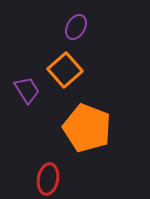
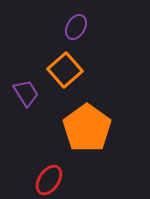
purple trapezoid: moved 1 px left, 3 px down
orange pentagon: rotated 15 degrees clockwise
red ellipse: moved 1 px right, 1 px down; rotated 24 degrees clockwise
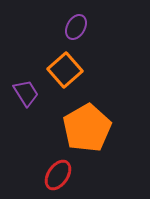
orange pentagon: rotated 6 degrees clockwise
red ellipse: moved 9 px right, 5 px up
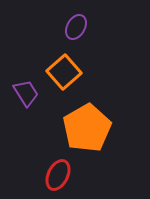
orange square: moved 1 px left, 2 px down
red ellipse: rotated 8 degrees counterclockwise
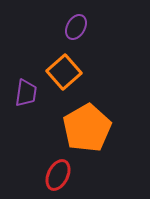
purple trapezoid: rotated 40 degrees clockwise
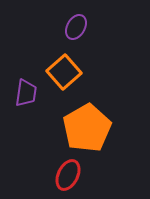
red ellipse: moved 10 px right
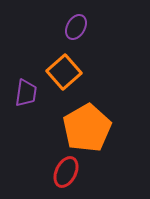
red ellipse: moved 2 px left, 3 px up
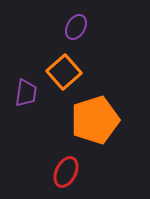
orange pentagon: moved 8 px right, 8 px up; rotated 12 degrees clockwise
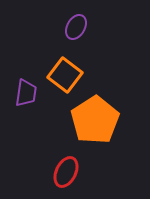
orange square: moved 1 px right, 3 px down; rotated 12 degrees counterclockwise
orange pentagon: rotated 15 degrees counterclockwise
